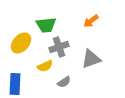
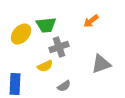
yellow ellipse: moved 9 px up
gray triangle: moved 10 px right, 5 px down
gray semicircle: moved 4 px down
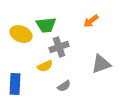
yellow ellipse: rotated 70 degrees clockwise
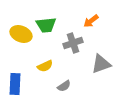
gray cross: moved 14 px right, 4 px up
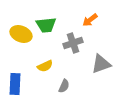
orange arrow: moved 1 px left, 1 px up
gray semicircle: rotated 32 degrees counterclockwise
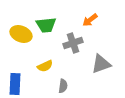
gray semicircle: moved 1 px left; rotated 16 degrees counterclockwise
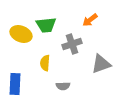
gray cross: moved 1 px left, 1 px down
yellow semicircle: moved 3 px up; rotated 119 degrees clockwise
gray semicircle: rotated 80 degrees clockwise
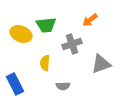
blue rectangle: rotated 30 degrees counterclockwise
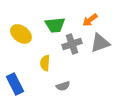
green trapezoid: moved 9 px right
yellow ellipse: rotated 15 degrees clockwise
gray triangle: moved 1 px left, 21 px up
gray semicircle: rotated 16 degrees counterclockwise
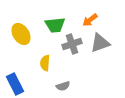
yellow ellipse: rotated 20 degrees clockwise
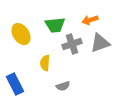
orange arrow: rotated 21 degrees clockwise
